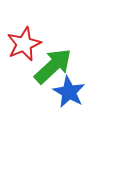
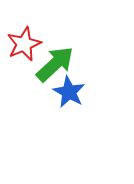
green arrow: moved 2 px right, 2 px up
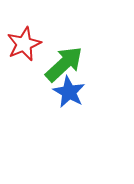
green arrow: moved 9 px right
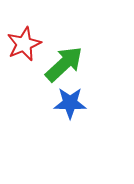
blue star: moved 1 px right, 11 px down; rotated 28 degrees counterclockwise
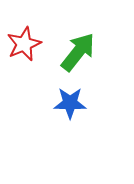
green arrow: moved 14 px right, 12 px up; rotated 9 degrees counterclockwise
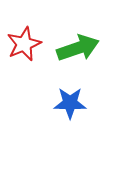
green arrow: moved 4 px up; rotated 33 degrees clockwise
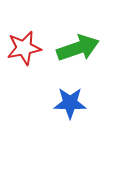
red star: moved 4 px down; rotated 12 degrees clockwise
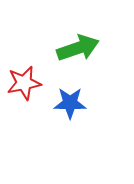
red star: moved 35 px down
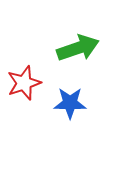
red star: rotated 8 degrees counterclockwise
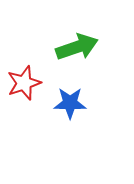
green arrow: moved 1 px left, 1 px up
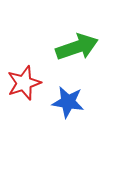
blue star: moved 2 px left, 1 px up; rotated 8 degrees clockwise
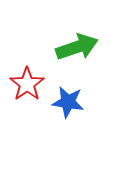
red star: moved 3 px right, 1 px down; rotated 16 degrees counterclockwise
